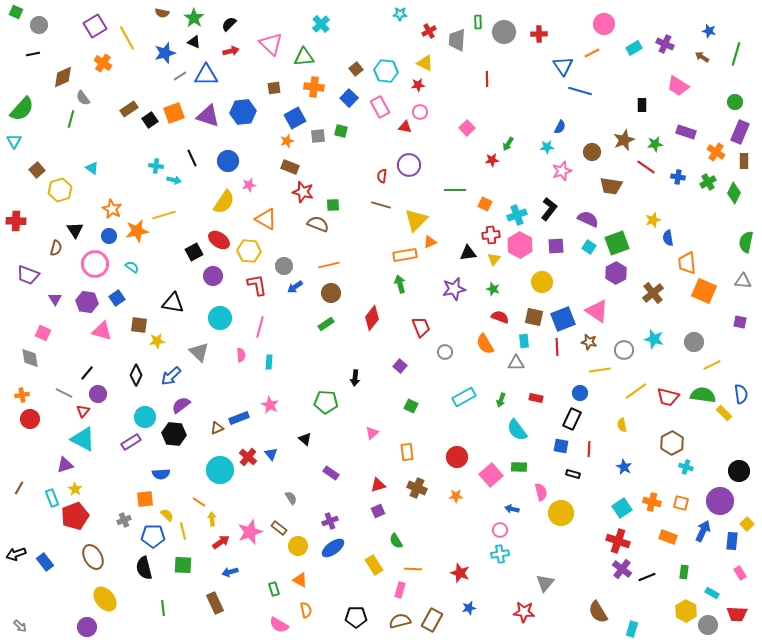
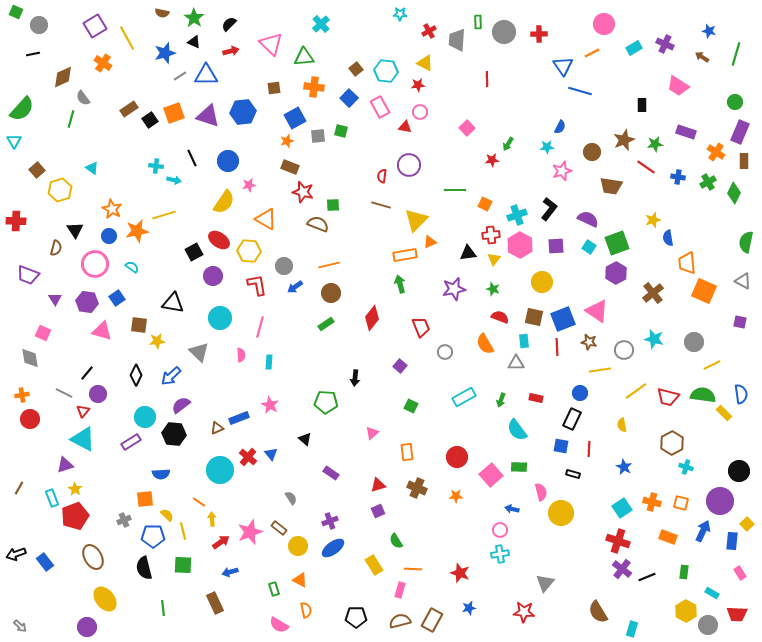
gray triangle at (743, 281): rotated 24 degrees clockwise
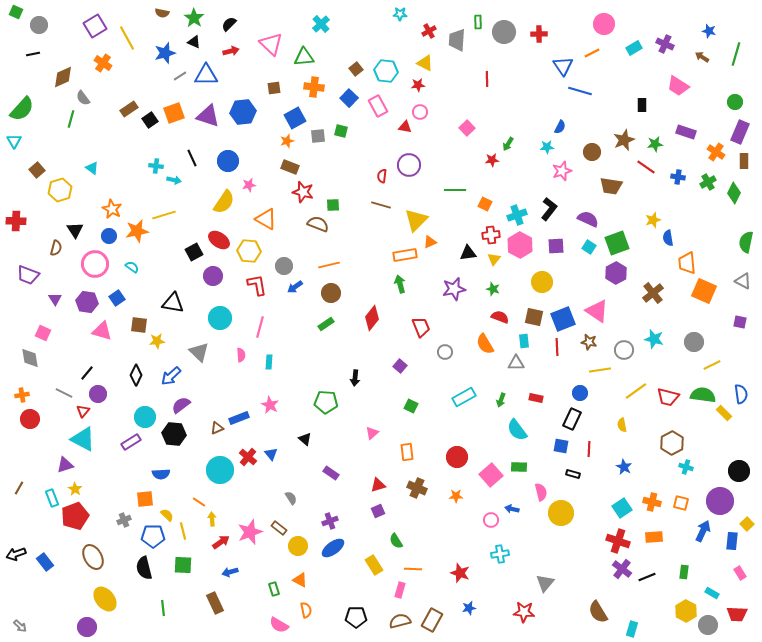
pink rectangle at (380, 107): moved 2 px left, 1 px up
pink circle at (500, 530): moved 9 px left, 10 px up
orange rectangle at (668, 537): moved 14 px left; rotated 24 degrees counterclockwise
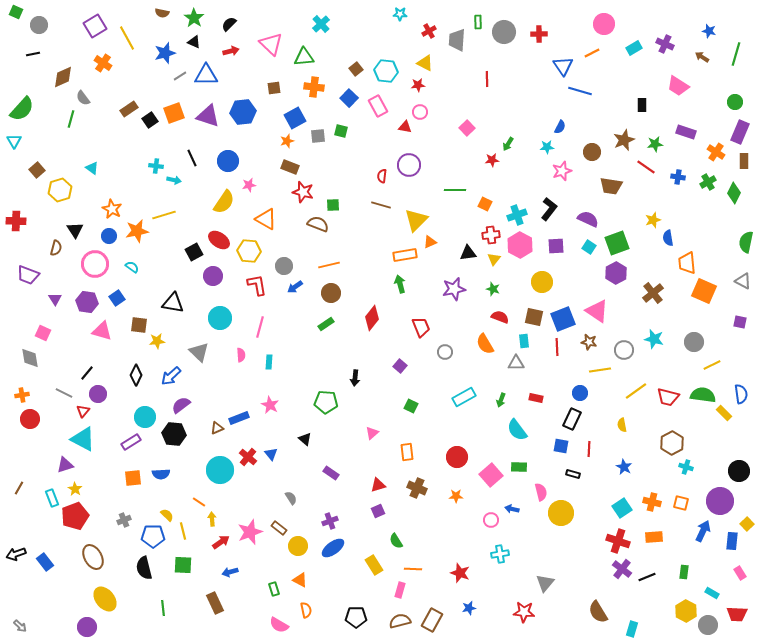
orange square at (145, 499): moved 12 px left, 21 px up
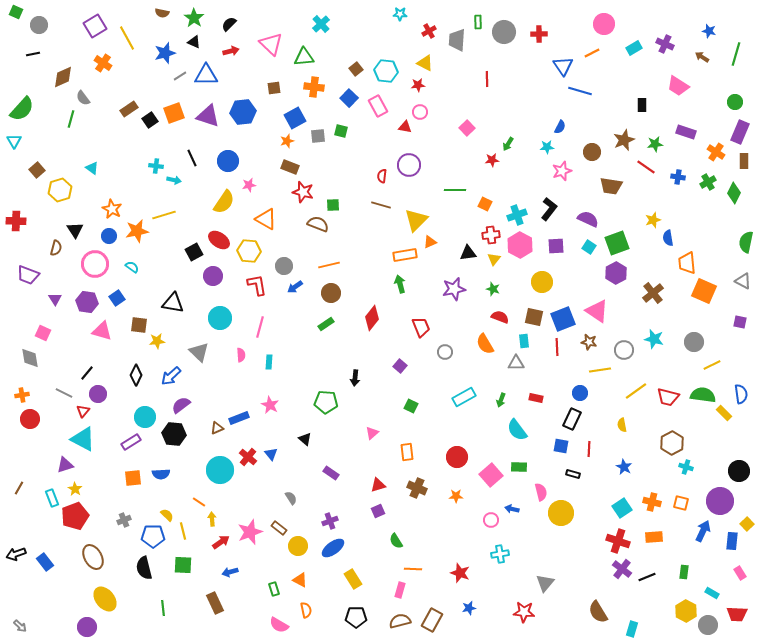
yellow rectangle at (374, 565): moved 21 px left, 14 px down
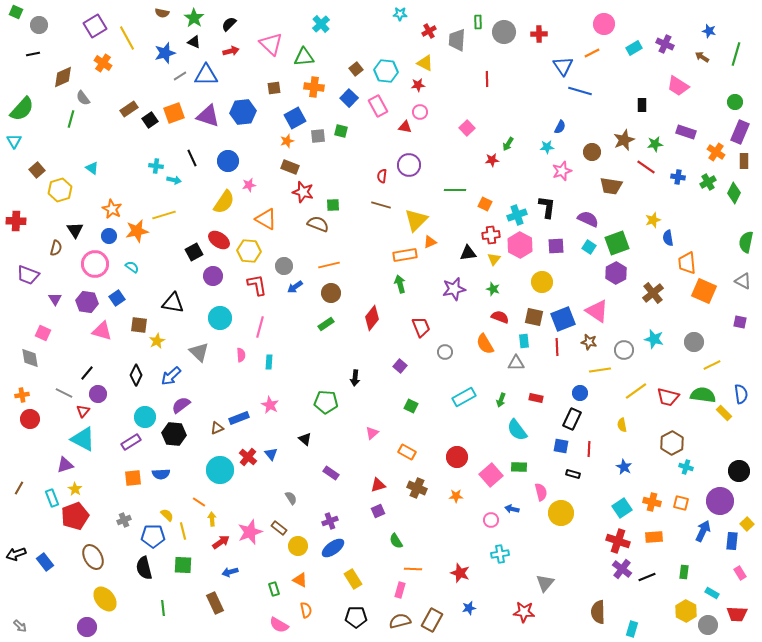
black L-shape at (549, 209): moved 2 px left, 2 px up; rotated 30 degrees counterclockwise
yellow star at (157, 341): rotated 21 degrees counterclockwise
orange rectangle at (407, 452): rotated 54 degrees counterclockwise
brown semicircle at (598, 612): rotated 30 degrees clockwise
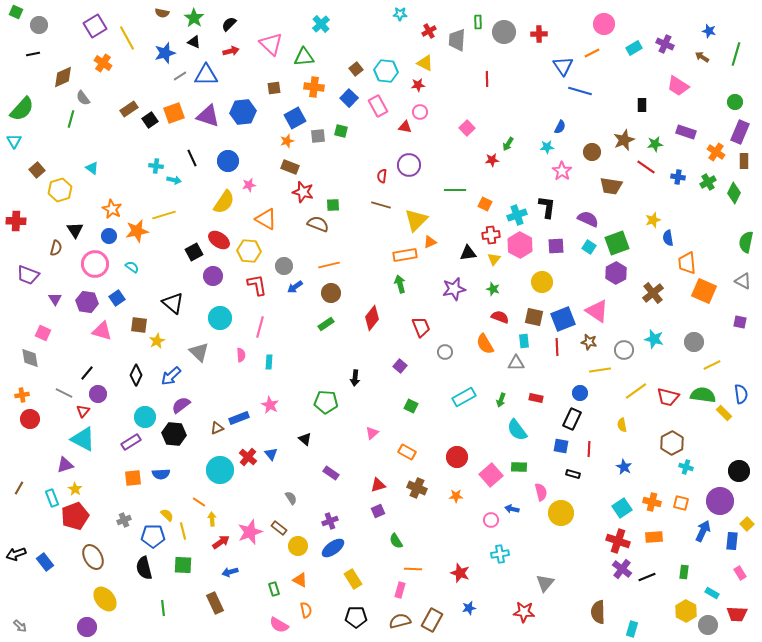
pink star at (562, 171): rotated 18 degrees counterclockwise
black triangle at (173, 303): rotated 30 degrees clockwise
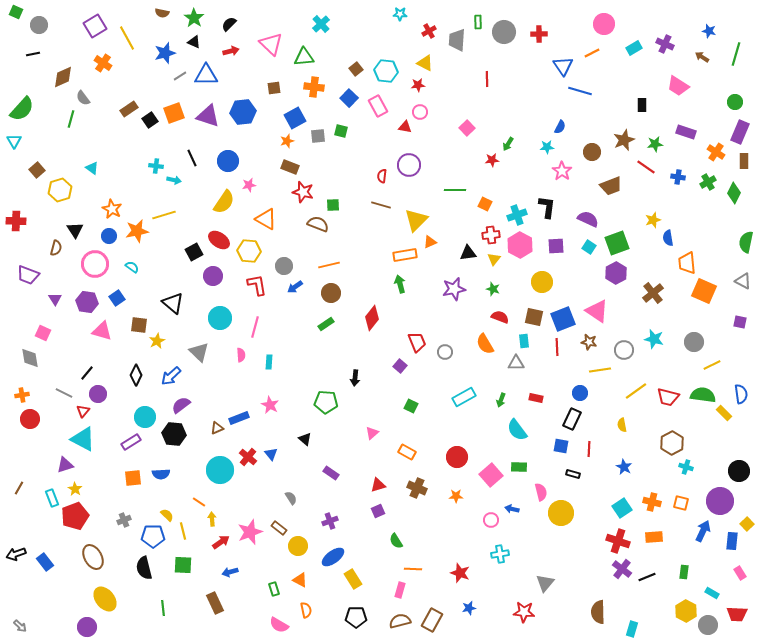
brown trapezoid at (611, 186): rotated 30 degrees counterclockwise
pink line at (260, 327): moved 5 px left
red trapezoid at (421, 327): moved 4 px left, 15 px down
blue ellipse at (333, 548): moved 9 px down
